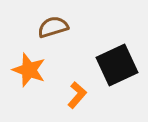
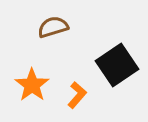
black square: rotated 9 degrees counterclockwise
orange star: moved 3 px right, 15 px down; rotated 16 degrees clockwise
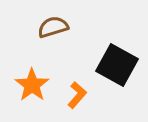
black square: rotated 27 degrees counterclockwise
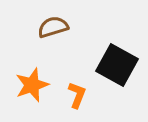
orange star: rotated 16 degrees clockwise
orange L-shape: rotated 20 degrees counterclockwise
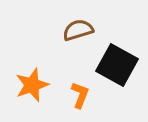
brown semicircle: moved 25 px right, 3 px down
orange L-shape: moved 3 px right
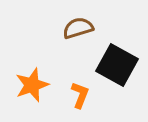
brown semicircle: moved 2 px up
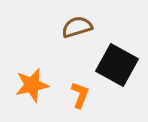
brown semicircle: moved 1 px left, 1 px up
orange star: rotated 8 degrees clockwise
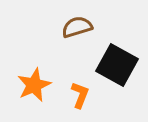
orange star: moved 2 px right; rotated 12 degrees counterclockwise
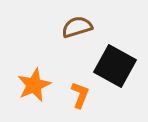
black square: moved 2 px left, 1 px down
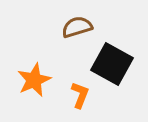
black square: moved 3 px left, 2 px up
orange star: moved 5 px up
